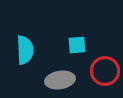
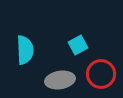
cyan square: moved 1 px right; rotated 24 degrees counterclockwise
red circle: moved 4 px left, 3 px down
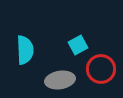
red circle: moved 5 px up
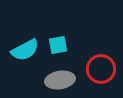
cyan square: moved 20 px left; rotated 18 degrees clockwise
cyan semicircle: rotated 64 degrees clockwise
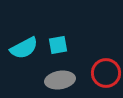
cyan semicircle: moved 1 px left, 2 px up
red circle: moved 5 px right, 4 px down
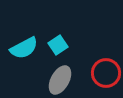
cyan square: rotated 24 degrees counterclockwise
gray ellipse: rotated 52 degrees counterclockwise
